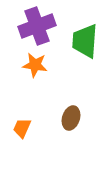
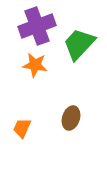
green trapezoid: moved 6 px left, 3 px down; rotated 39 degrees clockwise
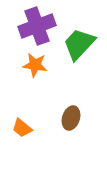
orange trapezoid: rotated 75 degrees counterclockwise
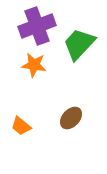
orange star: moved 1 px left
brown ellipse: rotated 25 degrees clockwise
orange trapezoid: moved 1 px left, 2 px up
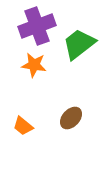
green trapezoid: rotated 9 degrees clockwise
orange trapezoid: moved 2 px right
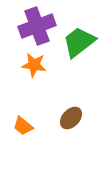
green trapezoid: moved 2 px up
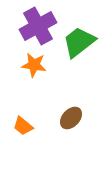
purple cross: moved 1 px right; rotated 9 degrees counterclockwise
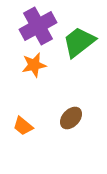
orange star: rotated 20 degrees counterclockwise
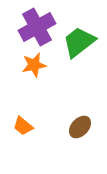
purple cross: moved 1 px left, 1 px down
brown ellipse: moved 9 px right, 9 px down
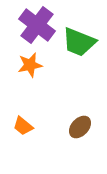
purple cross: moved 2 px up; rotated 24 degrees counterclockwise
green trapezoid: rotated 120 degrees counterclockwise
orange star: moved 4 px left
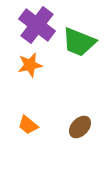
orange trapezoid: moved 5 px right, 1 px up
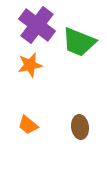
brown ellipse: rotated 50 degrees counterclockwise
